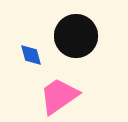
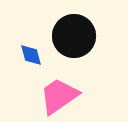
black circle: moved 2 px left
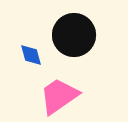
black circle: moved 1 px up
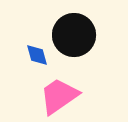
blue diamond: moved 6 px right
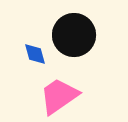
blue diamond: moved 2 px left, 1 px up
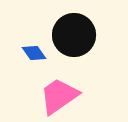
blue diamond: moved 1 px left, 1 px up; rotated 20 degrees counterclockwise
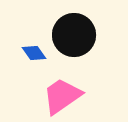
pink trapezoid: moved 3 px right
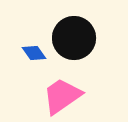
black circle: moved 3 px down
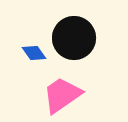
pink trapezoid: moved 1 px up
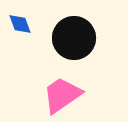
blue diamond: moved 14 px left, 29 px up; rotated 15 degrees clockwise
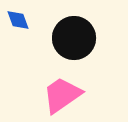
blue diamond: moved 2 px left, 4 px up
